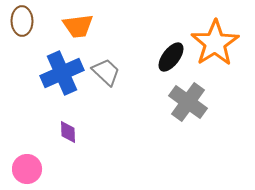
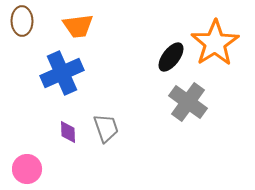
gray trapezoid: moved 56 px down; rotated 28 degrees clockwise
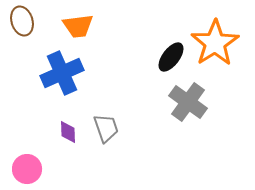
brown ellipse: rotated 16 degrees counterclockwise
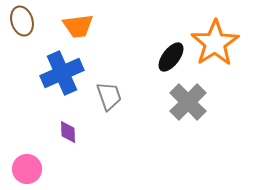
gray cross: rotated 9 degrees clockwise
gray trapezoid: moved 3 px right, 32 px up
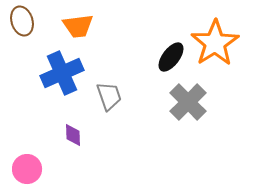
purple diamond: moved 5 px right, 3 px down
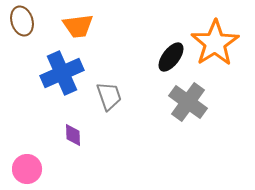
gray cross: rotated 9 degrees counterclockwise
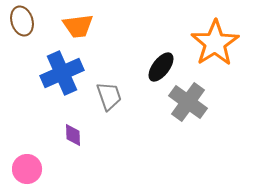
black ellipse: moved 10 px left, 10 px down
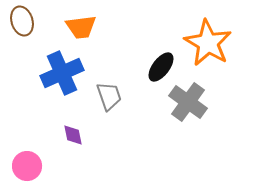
orange trapezoid: moved 3 px right, 1 px down
orange star: moved 7 px left; rotated 9 degrees counterclockwise
purple diamond: rotated 10 degrees counterclockwise
pink circle: moved 3 px up
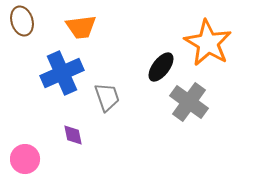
gray trapezoid: moved 2 px left, 1 px down
gray cross: moved 1 px right
pink circle: moved 2 px left, 7 px up
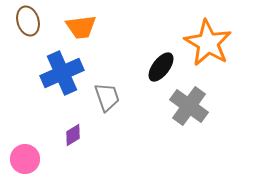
brown ellipse: moved 6 px right
gray cross: moved 4 px down
purple diamond: rotated 70 degrees clockwise
